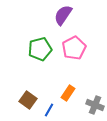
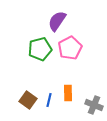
purple semicircle: moved 6 px left, 6 px down
pink pentagon: moved 4 px left
orange rectangle: rotated 35 degrees counterclockwise
gray cross: moved 1 px left
blue line: moved 10 px up; rotated 16 degrees counterclockwise
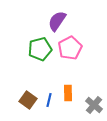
gray cross: rotated 18 degrees clockwise
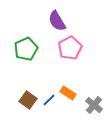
purple semicircle: rotated 65 degrees counterclockwise
green pentagon: moved 14 px left; rotated 10 degrees counterclockwise
orange rectangle: rotated 56 degrees counterclockwise
blue line: rotated 32 degrees clockwise
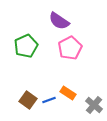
purple semicircle: moved 2 px right; rotated 25 degrees counterclockwise
green pentagon: moved 3 px up
blue line: rotated 24 degrees clockwise
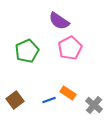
green pentagon: moved 1 px right, 5 px down
brown square: moved 13 px left; rotated 18 degrees clockwise
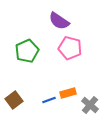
pink pentagon: rotated 30 degrees counterclockwise
orange rectangle: rotated 49 degrees counterclockwise
brown square: moved 1 px left
gray cross: moved 4 px left
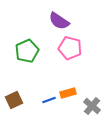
brown square: rotated 12 degrees clockwise
gray cross: moved 2 px right, 1 px down
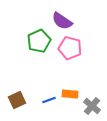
purple semicircle: moved 3 px right
green pentagon: moved 12 px right, 10 px up
orange rectangle: moved 2 px right, 1 px down; rotated 21 degrees clockwise
brown square: moved 3 px right
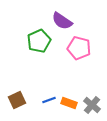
pink pentagon: moved 9 px right
orange rectangle: moved 1 px left, 9 px down; rotated 14 degrees clockwise
gray cross: moved 1 px up
